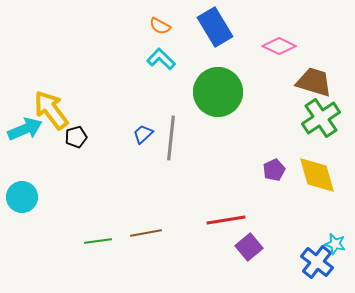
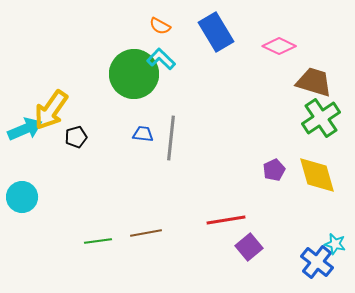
blue rectangle: moved 1 px right, 5 px down
green circle: moved 84 px left, 18 px up
yellow arrow: rotated 108 degrees counterclockwise
blue trapezoid: rotated 50 degrees clockwise
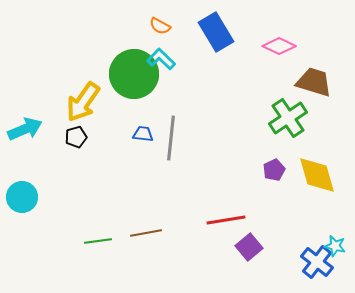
yellow arrow: moved 32 px right, 8 px up
green cross: moved 33 px left
cyan star: moved 2 px down
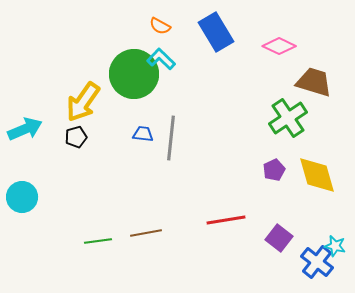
purple square: moved 30 px right, 9 px up; rotated 12 degrees counterclockwise
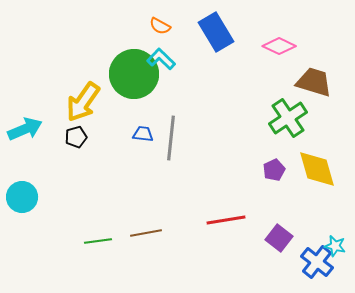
yellow diamond: moved 6 px up
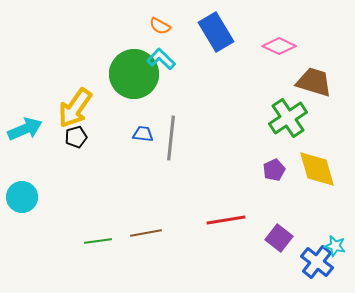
yellow arrow: moved 8 px left, 6 px down
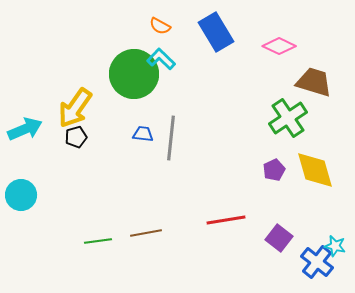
yellow diamond: moved 2 px left, 1 px down
cyan circle: moved 1 px left, 2 px up
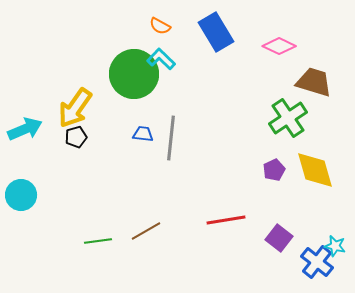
brown line: moved 2 px up; rotated 20 degrees counterclockwise
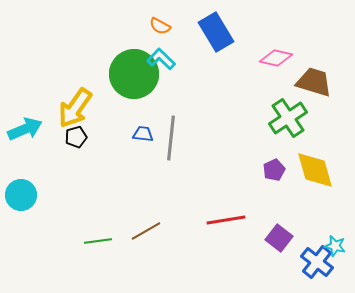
pink diamond: moved 3 px left, 12 px down; rotated 12 degrees counterclockwise
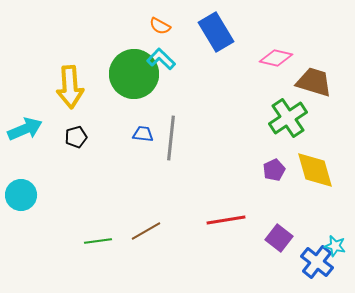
yellow arrow: moved 5 px left, 21 px up; rotated 39 degrees counterclockwise
